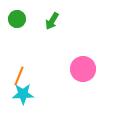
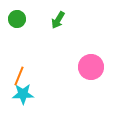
green arrow: moved 6 px right, 1 px up
pink circle: moved 8 px right, 2 px up
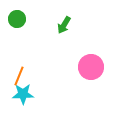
green arrow: moved 6 px right, 5 px down
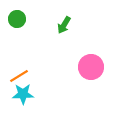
orange line: rotated 36 degrees clockwise
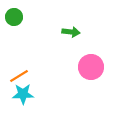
green circle: moved 3 px left, 2 px up
green arrow: moved 7 px right, 7 px down; rotated 114 degrees counterclockwise
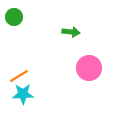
pink circle: moved 2 px left, 1 px down
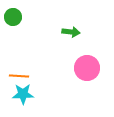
green circle: moved 1 px left
pink circle: moved 2 px left
orange line: rotated 36 degrees clockwise
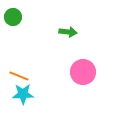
green arrow: moved 3 px left
pink circle: moved 4 px left, 4 px down
orange line: rotated 18 degrees clockwise
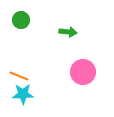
green circle: moved 8 px right, 3 px down
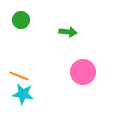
cyan star: rotated 10 degrees clockwise
